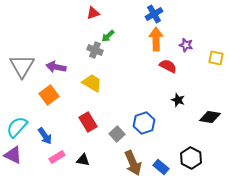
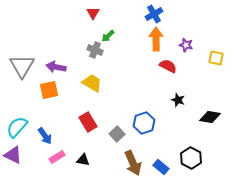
red triangle: rotated 40 degrees counterclockwise
orange square: moved 5 px up; rotated 24 degrees clockwise
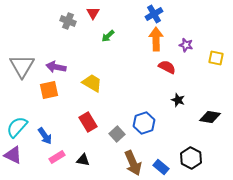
gray cross: moved 27 px left, 29 px up
red semicircle: moved 1 px left, 1 px down
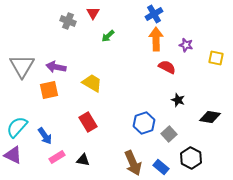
gray square: moved 52 px right
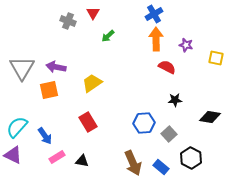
gray triangle: moved 2 px down
yellow trapezoid: rotated 65 degrees counterclockwise
black star: moved 3 px left; rotated 24 degrees counterclockwise
blue hexagon: rotated 15 degrees clockwise
black triangle: moved 1 px left, 1 px down
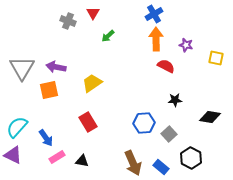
red semicircle: moved 1 px left, 1 px up
blue arrow: moved 1 px right, 2 px down
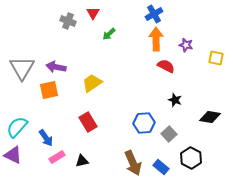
green arrow: moved 1 px right, 2 px up
black star: rotated 24 degrees clockwise
black triangle: rotated 24 degrees counterclockwise
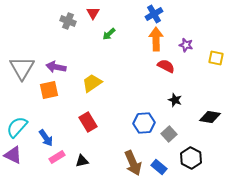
blue rectangle: moved 2 px left
